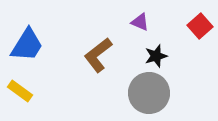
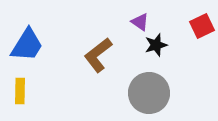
purple triangle: rotated 12 degrees clockwise
red square: moved 2 px right; rotated 15 degrees clockwise
black star: moved 11 px up
yellow rectangle: rotated 55 degrees clockwise
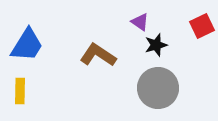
brown L-shape: rotated 72 degrees clockwise
gray circle: moved 9 px right, 5 px up
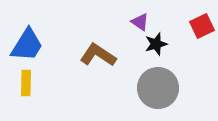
black star: moved 1 px up
yellow rectangle: moved 6 px right, 8 px up
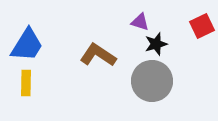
purple triangle: rotated 18 degrees counterclockwise
gray circle: moved 6 px left, 7 px up
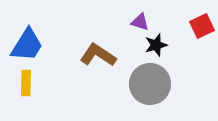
black star: moved 1 px down
gray circle: moved 2 px left, 3 px down
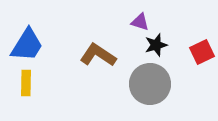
red square: moved 26 px down
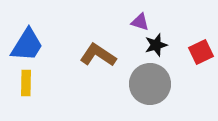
red square: moved 1 px left
